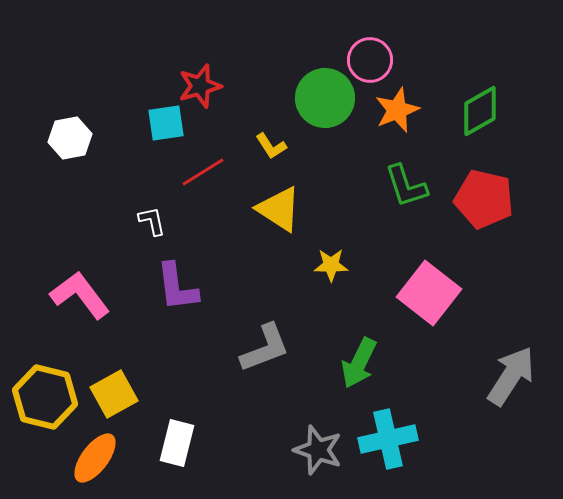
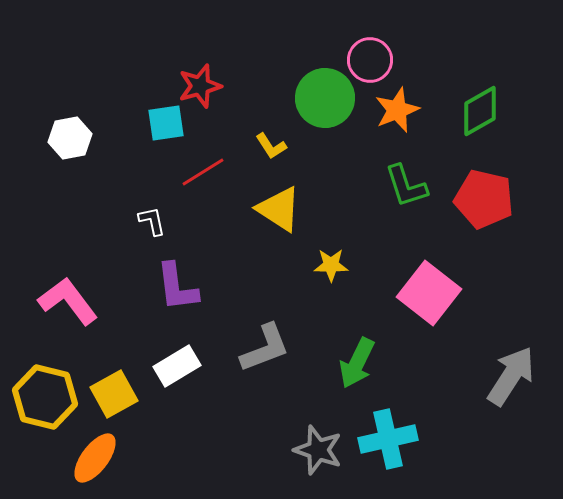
pink L-shape: moved 12 px left, 6 px down
green arrow: moved 2 px left
white rectangle: moved 77 px up; rotated 45 degrees clockwise
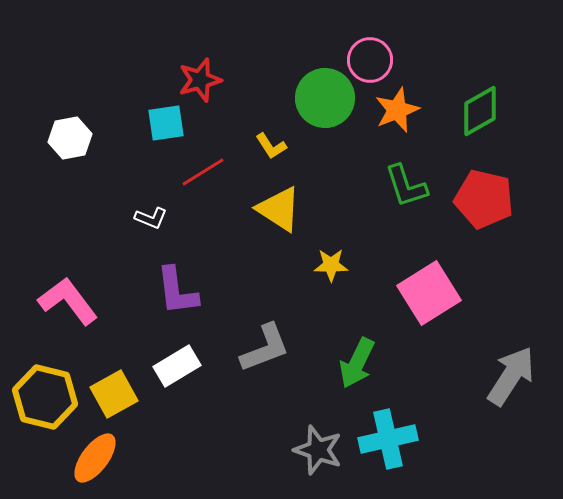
red star: moved 6 px up
white L-shape: moved 1 px left, 3 px up; rotated 124 degrees clockwise
purple L-shape: moved 4 px down
pink square: rotated 20 degrees clockwise
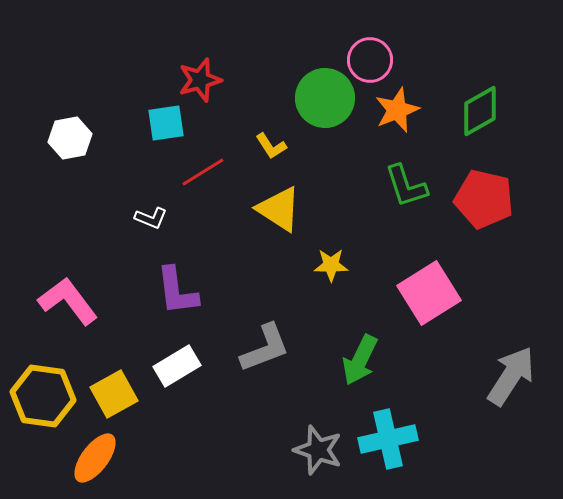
green arrow: moved 3 px right, 3 px up
yellow hexagon: moved 2 px left, 1 px up; rotated 6 degrees counterclockwise
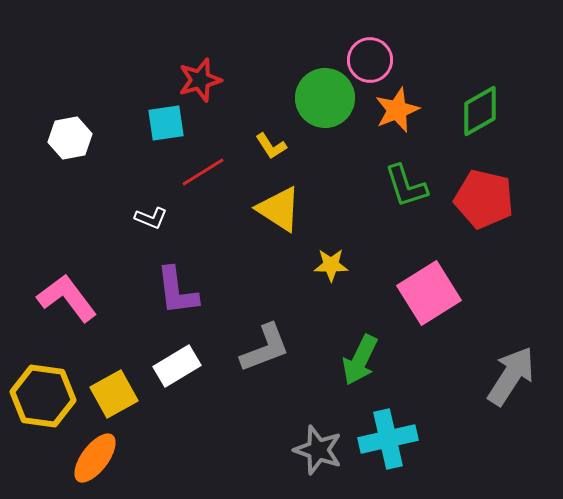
pink L-shape: moved 1 px left, 3 px up
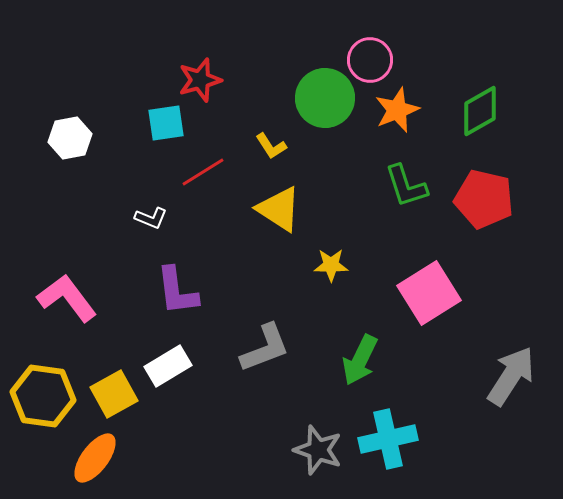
white rectangle: moved 9 px left
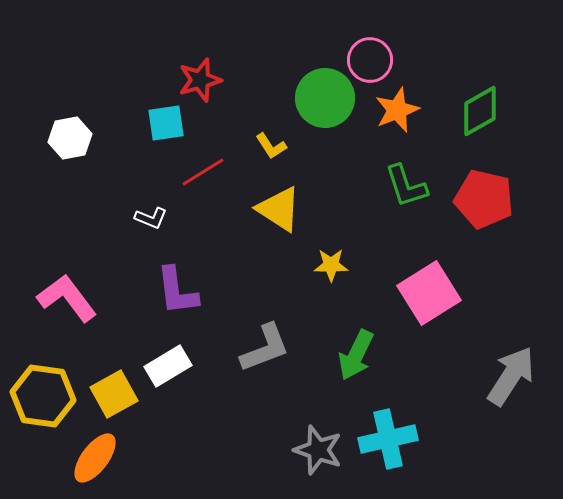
green arrow: moved 4 px left, 5 px up
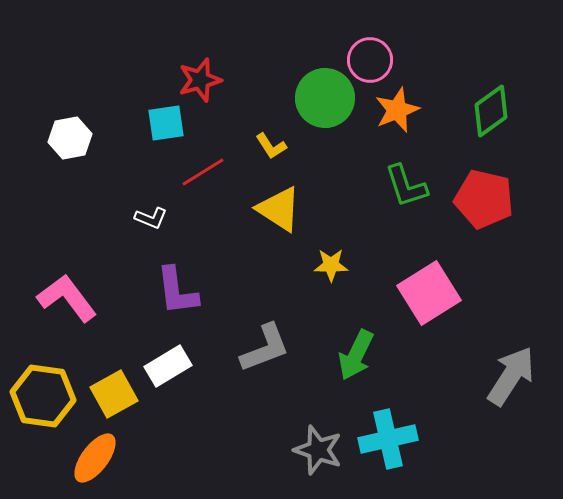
green diamond: moved 11 px right; rotated 6 degrees counterclockwise
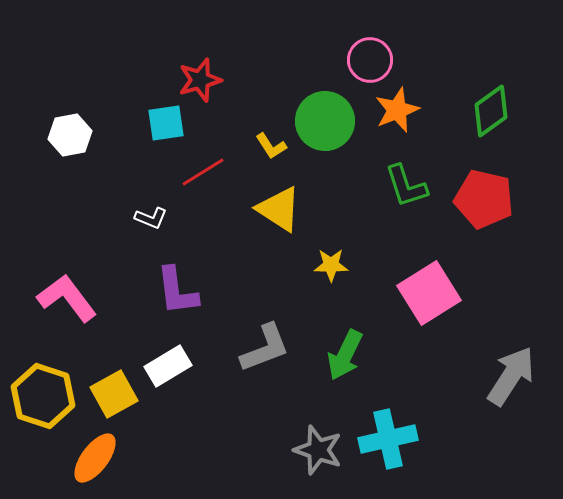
green circle: moved 23 px down
white hexagon: moved 3 px up
green arrow: moved 11 px left
yellow hexagon: rotated 10 degrees clockwise
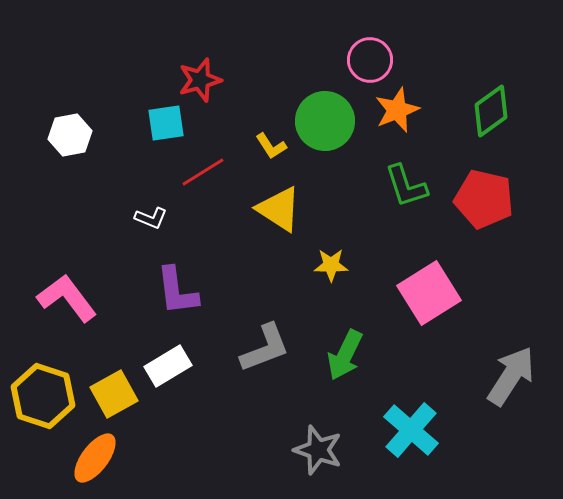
cyan cross: moved 23 px right, 9 px up; rotated 36 degrees counterclockwise
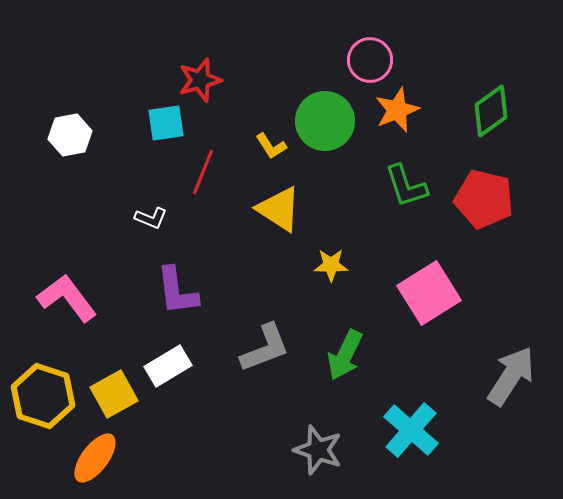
red line: rotated 36 degrees counterclockwise
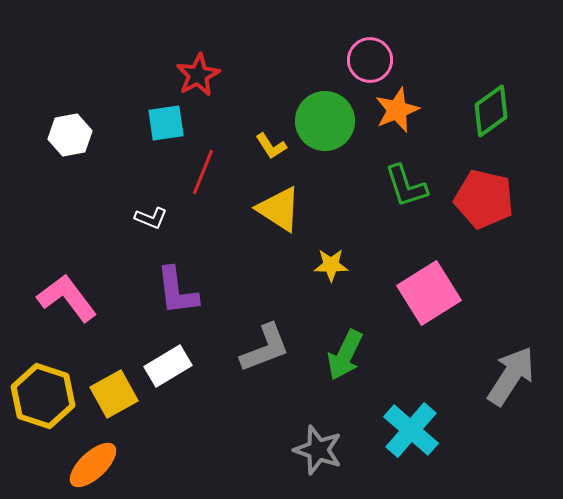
red star: moved 2 px left, 5 px up; rotated 12 degrees counterclockwise
orange ellipse: moved 2 px left, 7 px down; rotated 10 degrees clockwise
